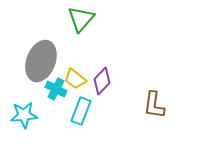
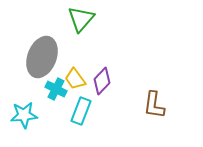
gray ellipse: moved 1 px right, 4 px up
yellow trapezoid: rotated 15 degrees clockwise
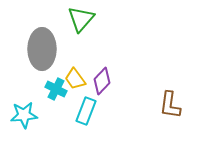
gray ellipse: moved 8 px up; rotated 21 degrees counterclockwise
brown L-shape: moved 16 px right
cyan rectangle: moved 5 px right
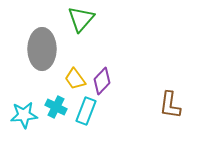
cyan cross: moved 18 px down
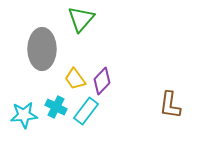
cyan rectangle: rotated 16 degrees clockwise
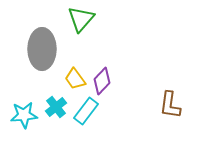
cyan cross: rotated 25 degrees clockwise
